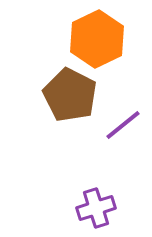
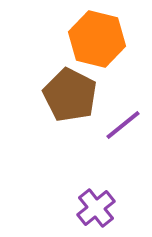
orange hexagon: rotated 20 degrees counterclockwise
purple cross: rotated 21 degrees counterclockwise
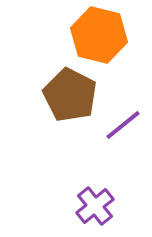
orange hexagon: moved 2 px right, 4 px up
purple cross: moved 1 px left, 2 px up
